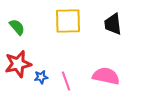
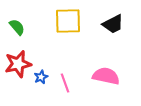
black trapezoid: rotated 110 degrees counterclockwise
blue star: rotated 16 degrees counterclockwise
pink line: moved 1 px left, 2 px down
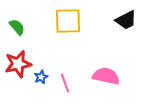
black trapezoid: moved 13 px right, 4 px up
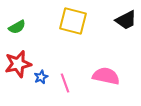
yellow square: moved 5 px right; rotated 16 degrees clockwise
green semicircle: rotated 102 degrees clockwise
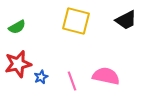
yellow square: moved 3 px right
pink line: moved 7 px right, 2 px up
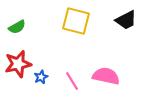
pink line: rotated 12 degrees counterclockwise
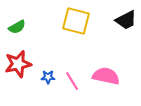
blue star: moved 7 px right; rotated 24 degrees clockwise
